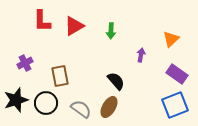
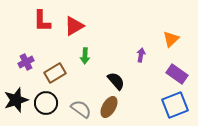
green arrow: moved 26 px left, 25 px down
purple cross: moved 1 px right, 1 px up
brown rectangle: moved 5 px left, 3 px up; rotated 70 degrees clockwise
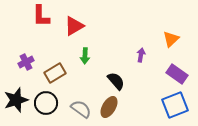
red L-shape: moved 1 px left, 5 px up
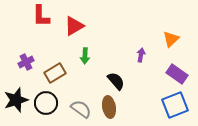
brown ellipse: rotated 40 degrees counterclockwise
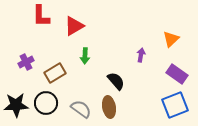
black star: moved 5 px down; rotated 15 degrees clockwise
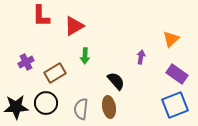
purple arrow: moved 2 px down
black star: moved 2 px down
gray semicircle: rotated 120 degrees counterclockwise
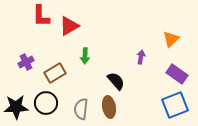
red triangle: moved 5 px left
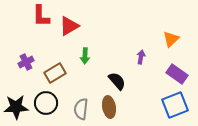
black semicircle: moved 1 px right
